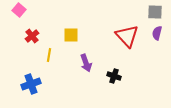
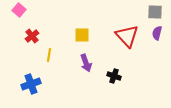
yellow square: moved 11 px right
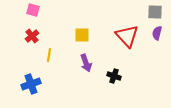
pink square: moved 14 px right; rotated 24 degrees counterclockwise
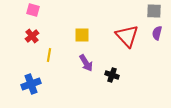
gray square: moved 1 px left, 1 px up
purple arrow: rotated 12 degrees counterclockwise
black cross: moved 2 px left, 1 px up
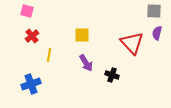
pink square: moved 6 px left, 1 px down
red triangle: moved 5 px right, 7 px down
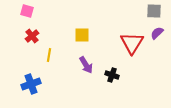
purple semicircle: rotated 32 degrees clockwise
red triangle: rotated 15 degrees clockwise
purple arrow: moved 2 px down
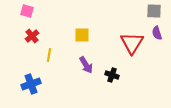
purple semicircle: rotated 64 degrees counterclockwise
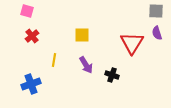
gray square: moved 2 px right
yellow line: moved 5 px right, 5 px down
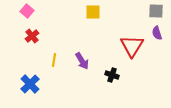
pink square: rotated 24 degrees clockwise
yellow square: moved 11 px right, 23 px up
red triangle: moved 3 px down
purple arrow: moved 4 px left, 4 px up
blue cross: moved 1 px left; rotated 24 degrees counterclockwise
